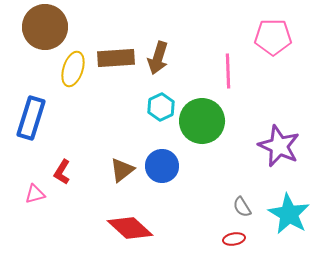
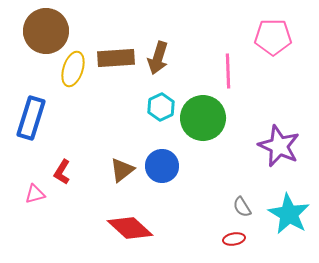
brown circle: moved 1 px right, 4 px down
green circle: moved 1 px right, 3 px up
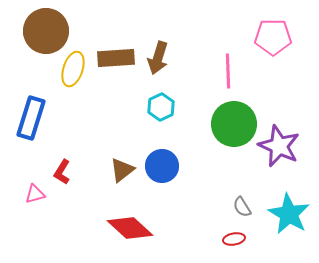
green circle: moved 31 px right, 6 px down
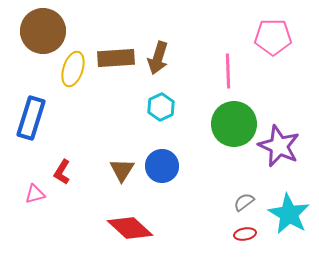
brown circle: moved 3 px left
brown triangle: rotated 20 degrees counterclockwise
gray semicircle: moved 2 px right, 5 px up; rotated 85 degrees clockwise
red ellipse: moved 11 px right, 5 px up
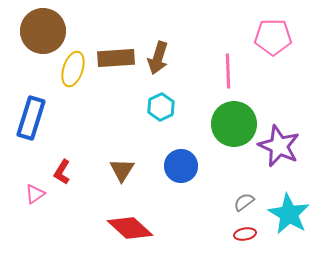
blue circle: moved 19 px right
pink triangle: rotated 20 degrees counterclockwise
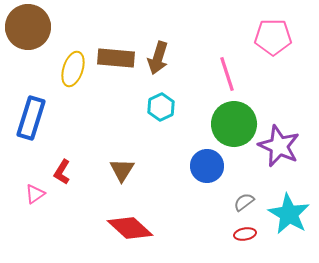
brown circle: moved 15 px left, 4 px up
brown rectangle: rotated 9 degrees clockwise
pink line: moved 1 px left, 3 px down; rotated 16 degrees counterclockwise
blue circle: moved 26 px right
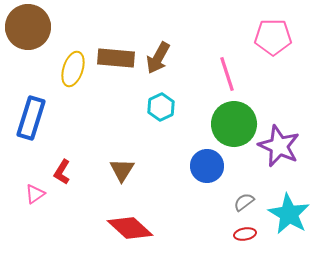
brown arrow: rotated 12 degrees clockwise
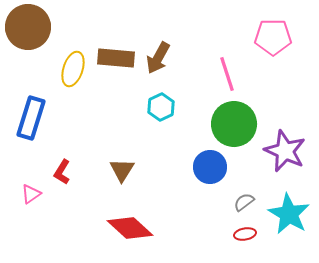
purple star: moved 6 px right, 5 px down
blue circle: moved 3 px right, 1 px down
pink triangle: moved 4 px left
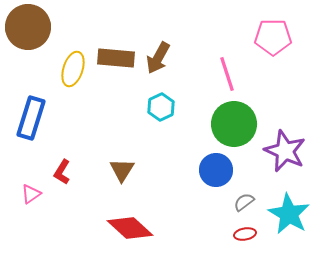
blue circle: moved 6 px right, 3 px down
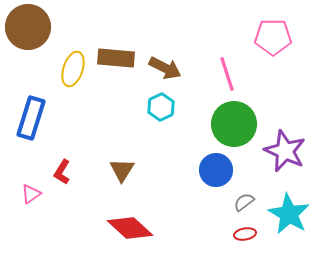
brown arrow: moved 7 px right, 10 px down; rotated 92 degrees counterclockwise
